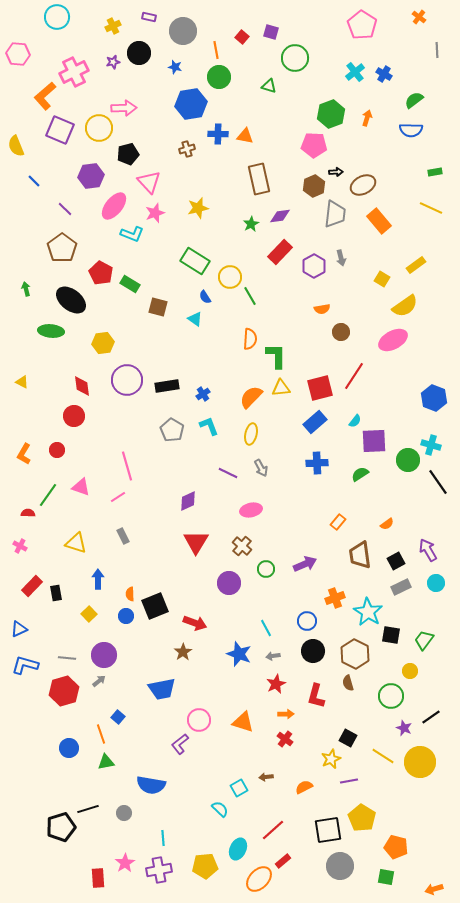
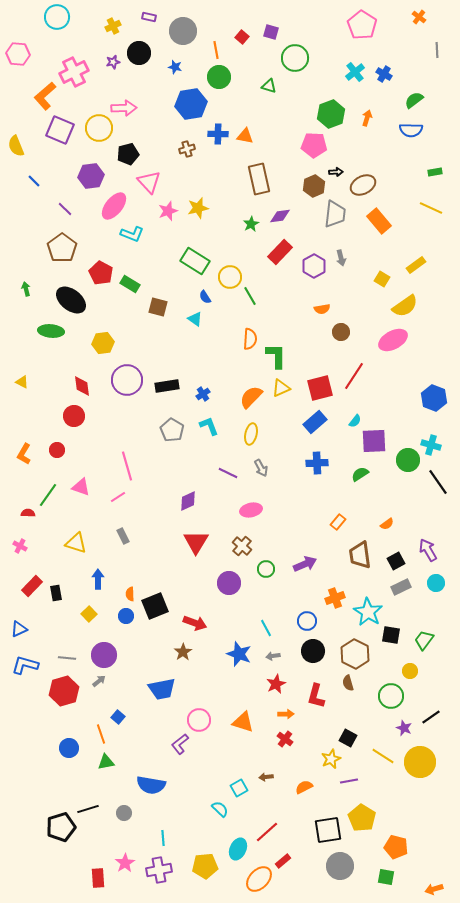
pink star at (155, 213): moved 13 px right, 2 px up
yellow triangle at (281, 388): rotated 18 degrees counterclockwise
red line at (273, 830): moved 6 px left, 2 px down
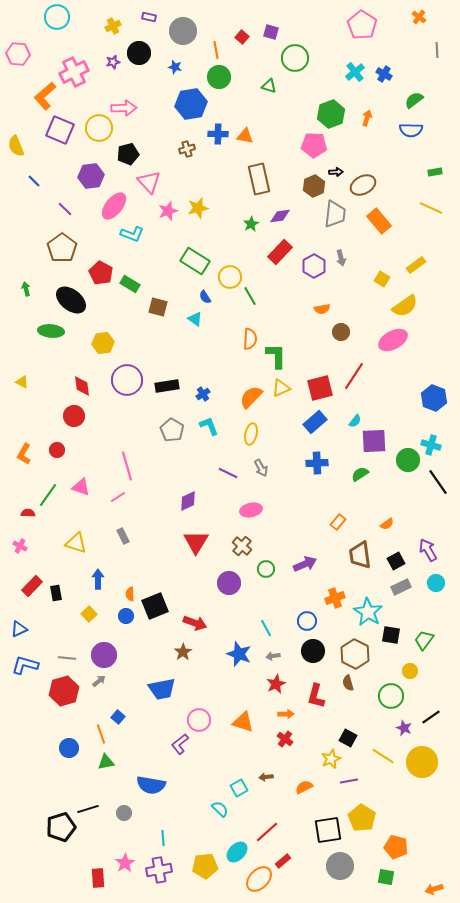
yellow circle at (420, 762): moved 2 px right
cyan ellipse at (238, 849): moved 1 px left, 3 px down; rotated 20 degrees clockwise
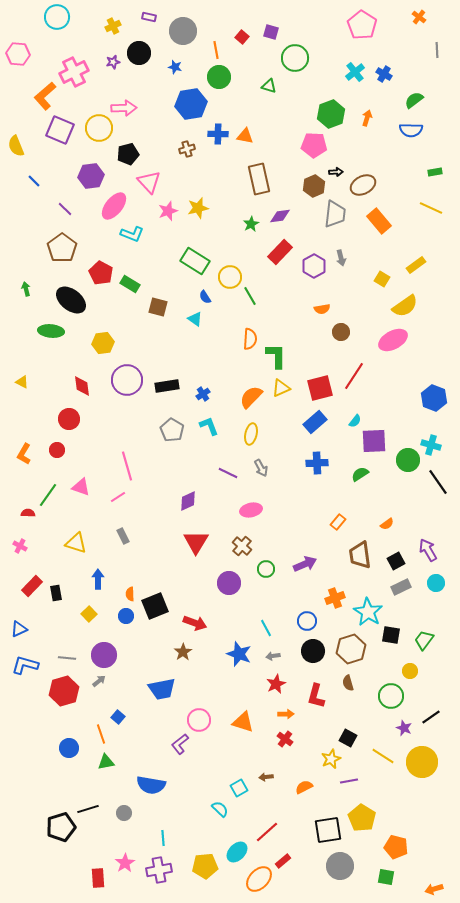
red circle at (74, 416): moved 5 px left, 3 px down
brown hexagon at (355, 654): moved 4 px left, 5 px up; rotated 16 degrees clockwise
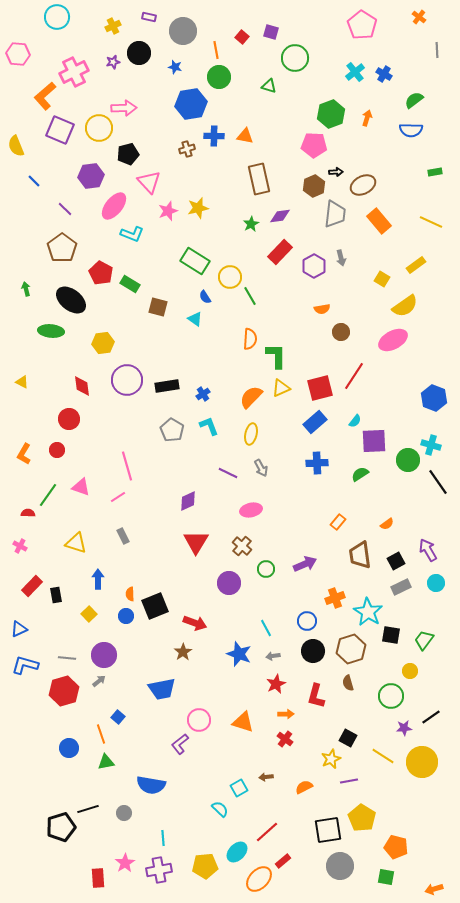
blue cross at (218, 134): moved 4 px left, 2 px down
yellow line at (431, 208): moved 14 px down
black rectangle at (56, 593): moved 2 px down
purple star at (404, 728): rotated 28 degrees counterclockwise
